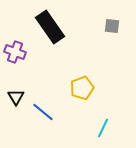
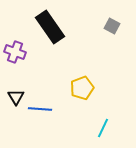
gray square: rotated 21 degrees clockwise
blue line: moved 3 px left, 3 px up; rotated 35 degrees counterclockwise
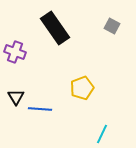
black rectangle: moved 5 px right, 1 px down
cyan line: moved 1 px left, 6 px down
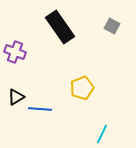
black rectangle: moved 5 px right, 1 px up
black triangle: rotated 30 degrees clockwise
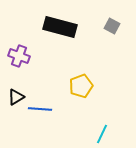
black rectangle: rotated 40 degrees counterclockwise
purple cross: moved 4 px right, 4 px down
yellow pentagon: moved 1 px left, 2 px up
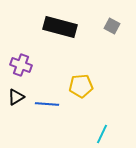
purple cross: moved 2 px right, 9 px down
yellow pentagon: rotated 15 degrees clockwise
blue line: moved 7 px right, 5 px up
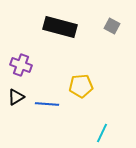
cyan line: moved 1 px up
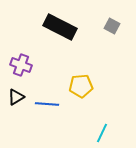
black rectangle: rotated 12 degrees clockwise
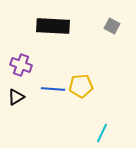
black rectangle: moved 7 px left, 1 px up; rotated 24 degrees counterclockwise
blue line: moved 6 px right, 15 px up
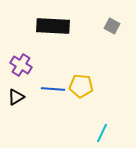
purple cross: rotated 10 degrees clockwise
yellow pentagon: rotated 10 degrees clockwise
